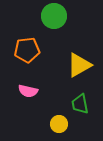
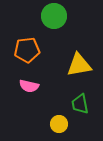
yellow triangle: rotated 20 degrees clockwise
pink semicircle: moved 1 px right, 5 px up
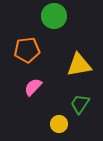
pink semicircle: moved 4 px right, 1 px down; rotated 120 degrees clockwise
green trapezoid: rotated 45 degrees clockwise
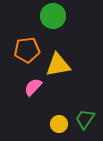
green circle: moved 1 px left
yellow triangle: moved 21 px left
green trapezoid: moved 5 px right, 15 px down
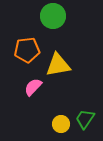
yellow circle: moved 2 px right
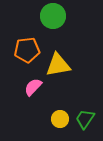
yellow circle: moved 1 px left, 5 px up
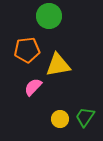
green circle: moved 4 px left
green trapezoid: moved 2 px up
